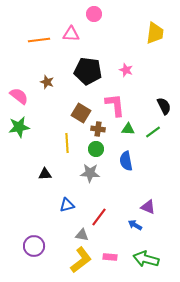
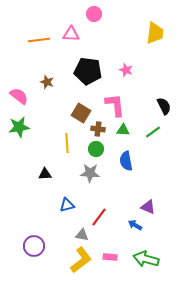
green triangle: moved 5 px left, 1 px down
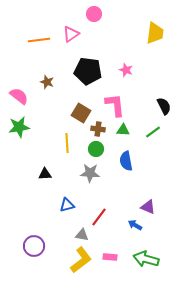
pink triangle: rotated 36 degrees counterclockwise
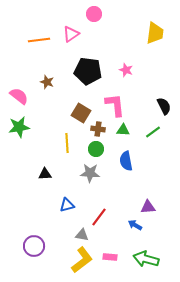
purple triangle: rotated 28 degrees counterclockwise
yellow L-shape: moved 1 px right
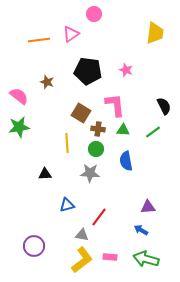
blue arrow: moved 6 px right, 5 px down
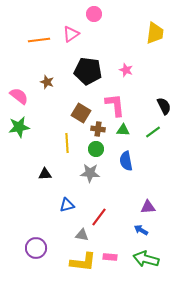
purple circle: moved 2 px right, 2 px down
yellow L-shape: moved 1 px right, 2 px down; rotated 44 degrees clockwise
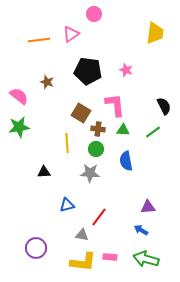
black triangle: moved 1 px left, 2 px up
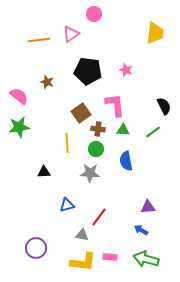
brown square: rotated 24 degrees clockwise
